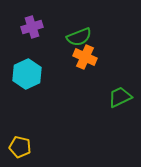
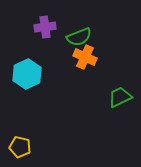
purple cross: moved 13 px right; rotated 10 degrees clockwise
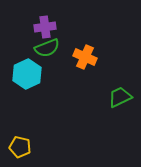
green semicircle: moved 32 px left, 11 px down
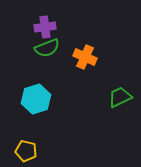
cyan hexagon: moved 9 px right, 25 px down; rotated 8 degrees clockwise
yellow pentagon: moved 6 px right, 4 px down
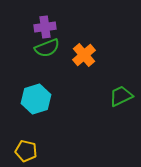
orange cross: moved 1 px left, 2 px up; rotated 25 degrees clockwise
green trapezoid: moved 1 px right, 1 px up
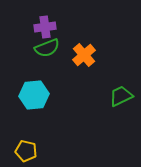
cyan hexagon: moved 2 px left, 4 px up; rotated 12 degrees clockwise
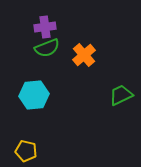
green trapezoid: moved 1 px up
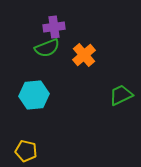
purple cross: moved 9 px right
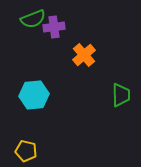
green semicircle: moved 14 px left, 29 px up
green trapezoid: rotated 115 degrees clockwise
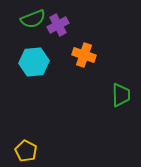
purple cross: moved 4 px right, 2 px up; rotated 20 degrees counterclockwise
orange cross: rotated 30 degrees counterclockwise
cyan hexagon: moved 33 px up
yellow pentagon: rotated 15 degrees clockwise
